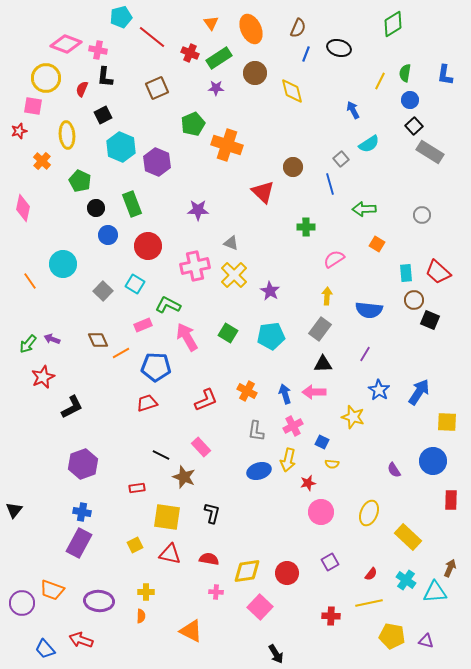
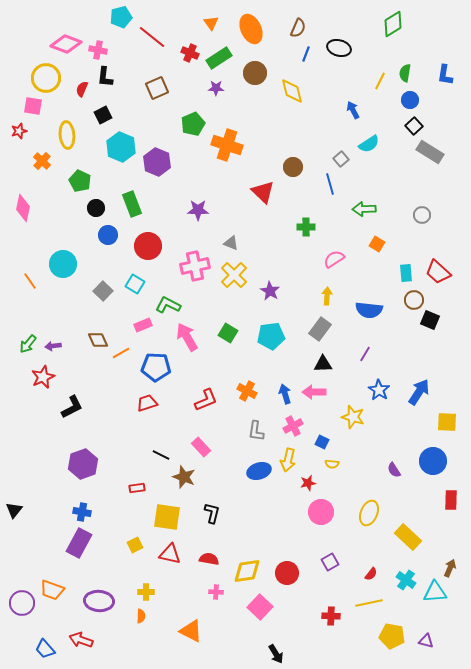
purple arrow at (52, 339): moved 1 px right, 7 px down; rotated 28 degrees counterclockwise
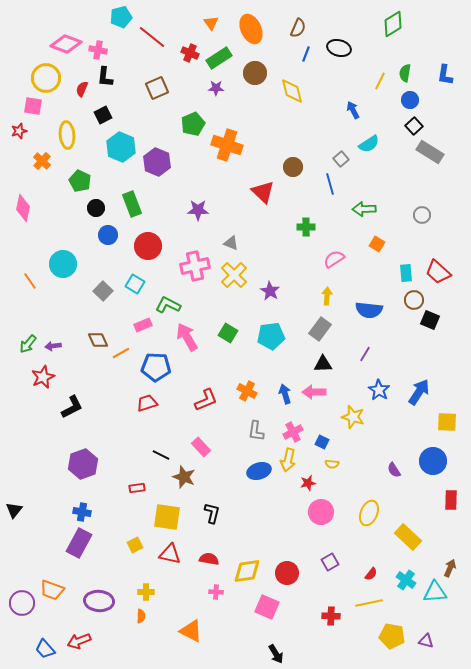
pink cross at (293, 426): moved 6 px down
pink square at (260, 607): moved 7 px right; rotated 20 degrees counterclockwise
red arrow at (81, 640): moved 2 px left, 1 px down; rotated 40 degrees counterclockwise
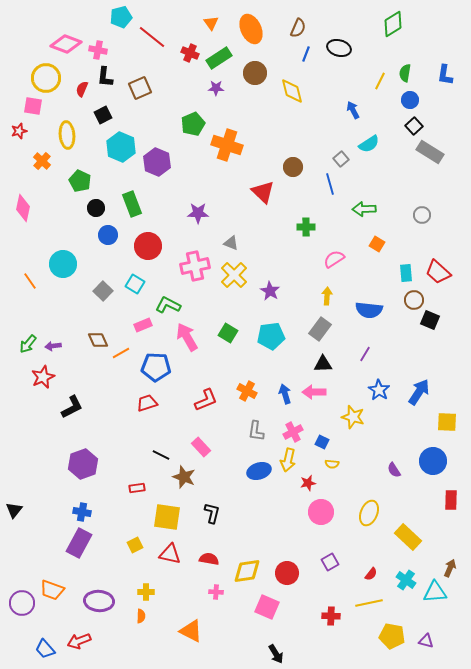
brown square at (157, 88): moved 17 px left
purple star at (198, 210): moved 3 px down
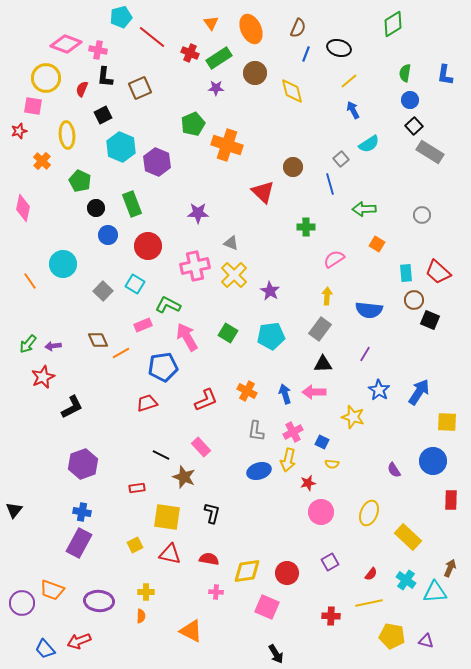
yellow line at (380, 81): moved 31 px left; rotated 24 degrees clockwise
blue pentagon at (156, 367): moved 7 px right; rotated 12 degrees counterclockwise
